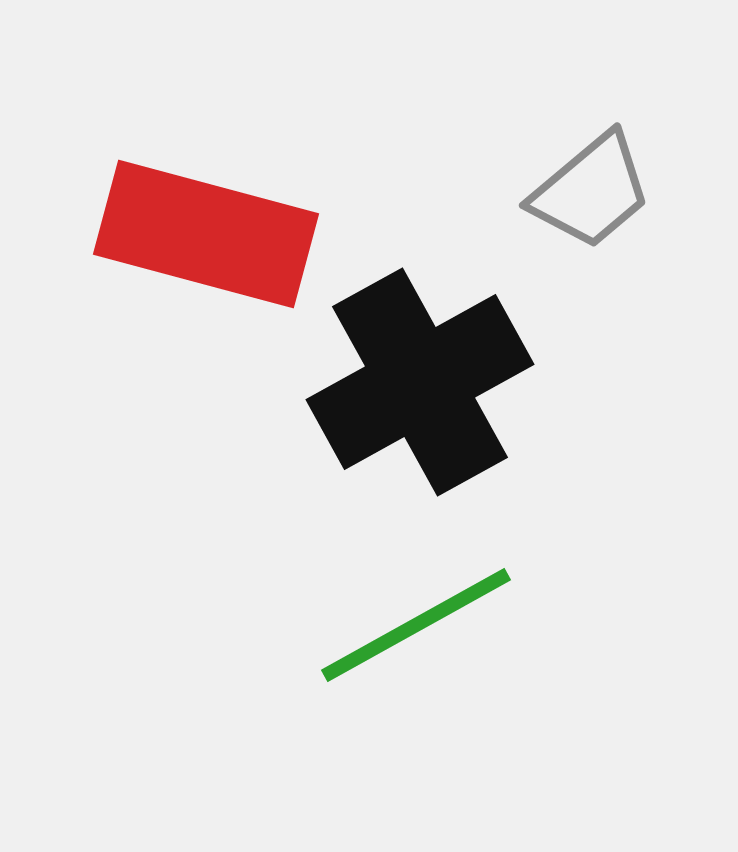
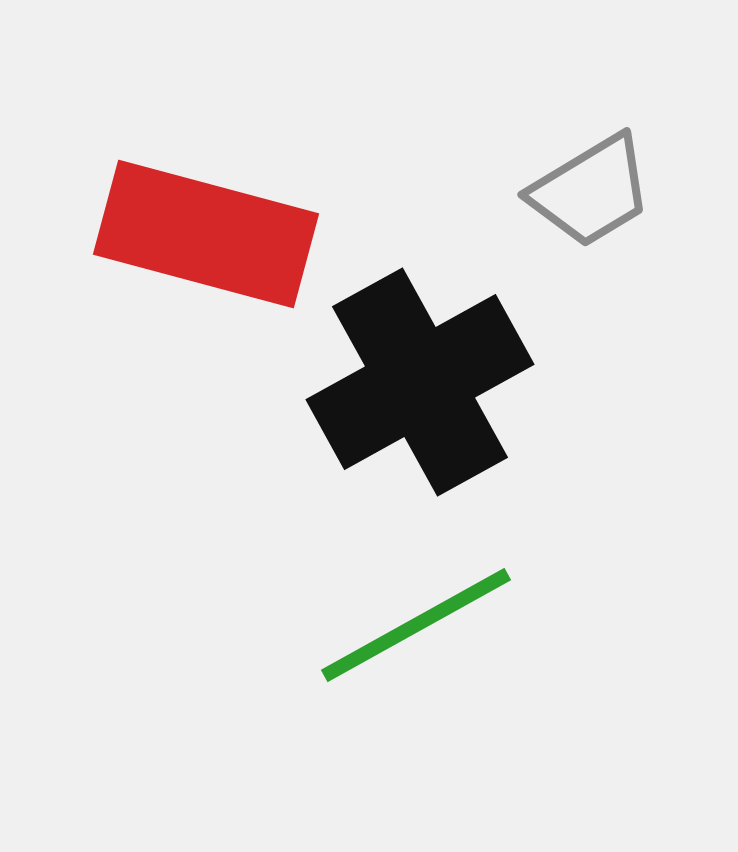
gray trapezoid: rotated 9 degrees clockwise
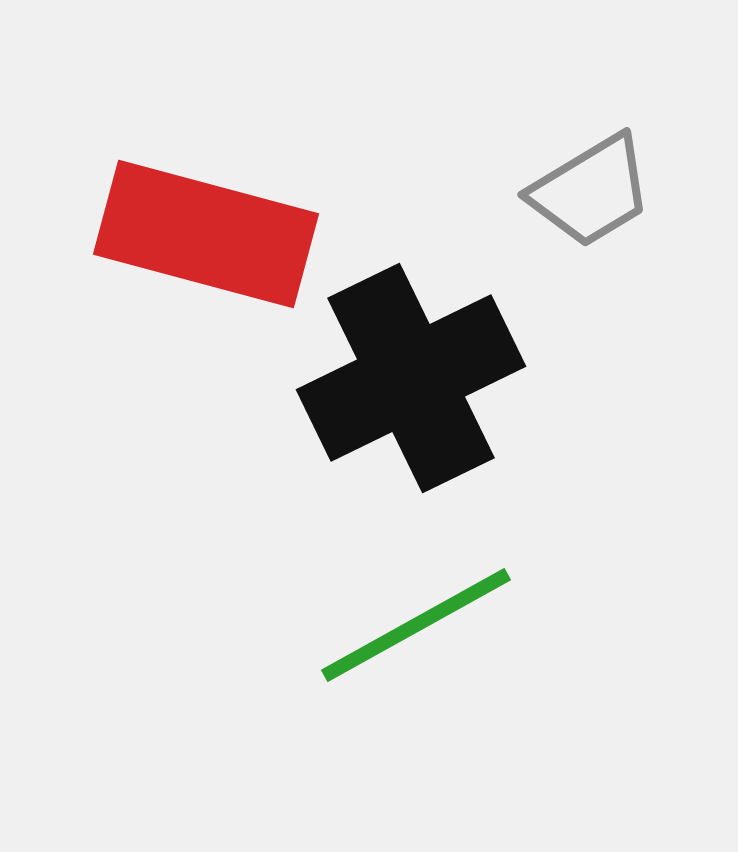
black cross: moved 9 px left, 4 px up; rotated 3 degrees clockwise
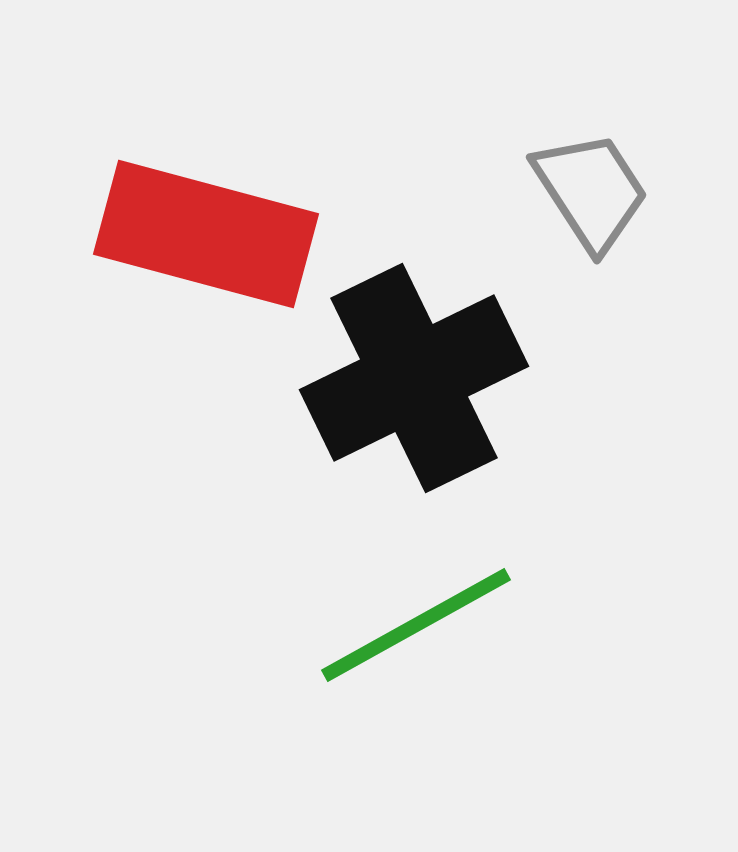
gray trapezoid: rotated 92 degrees counterclockwise
black cross: moved 3 px right
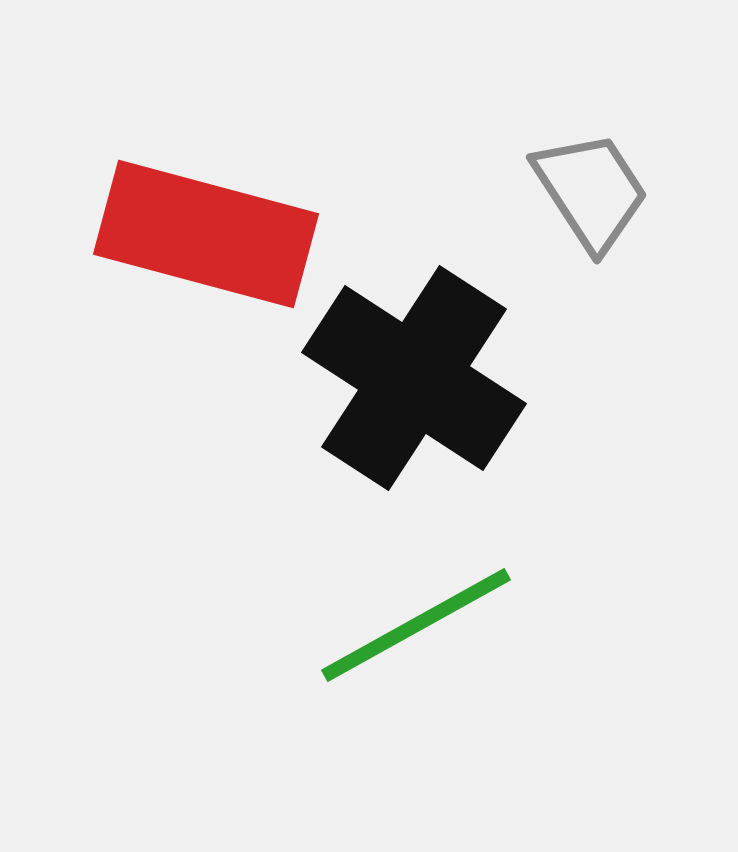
black cross: rotated 31 degrees counterclockwise
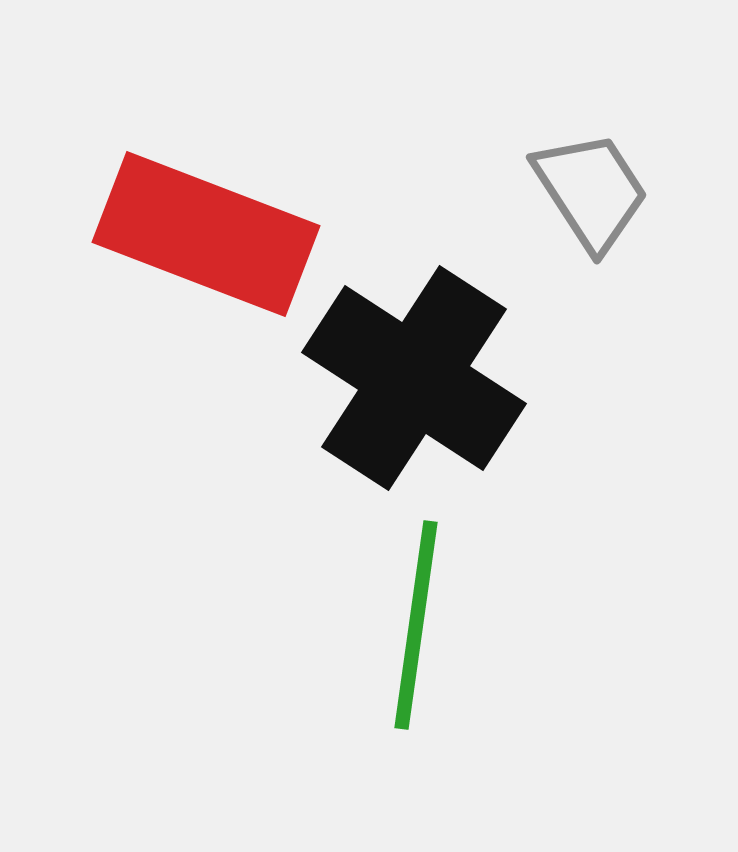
red rectangle: rotated 6 degrees clockwise
green line: rotated 53 degrees counterclockwise
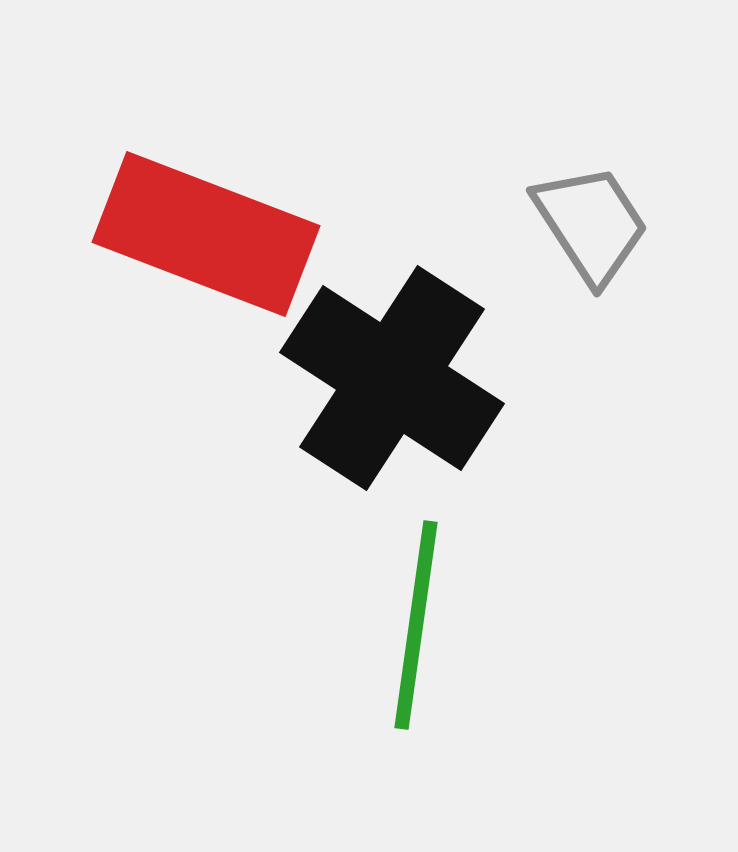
gray trapezoid: moved 33 px down
black cross: moved 22 px left
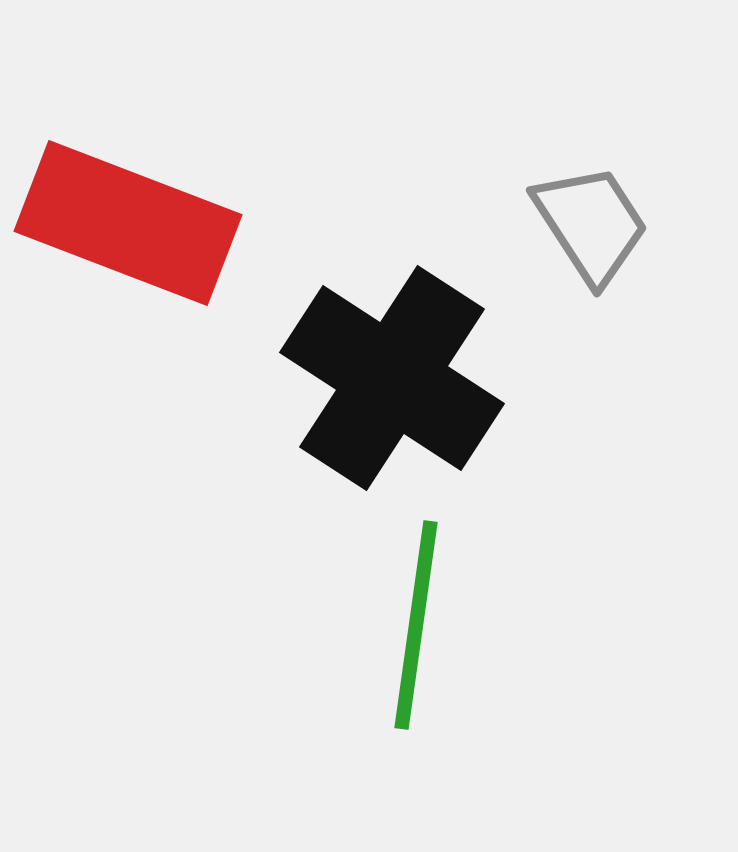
red rectangle: moved 78 px left, 11 px up
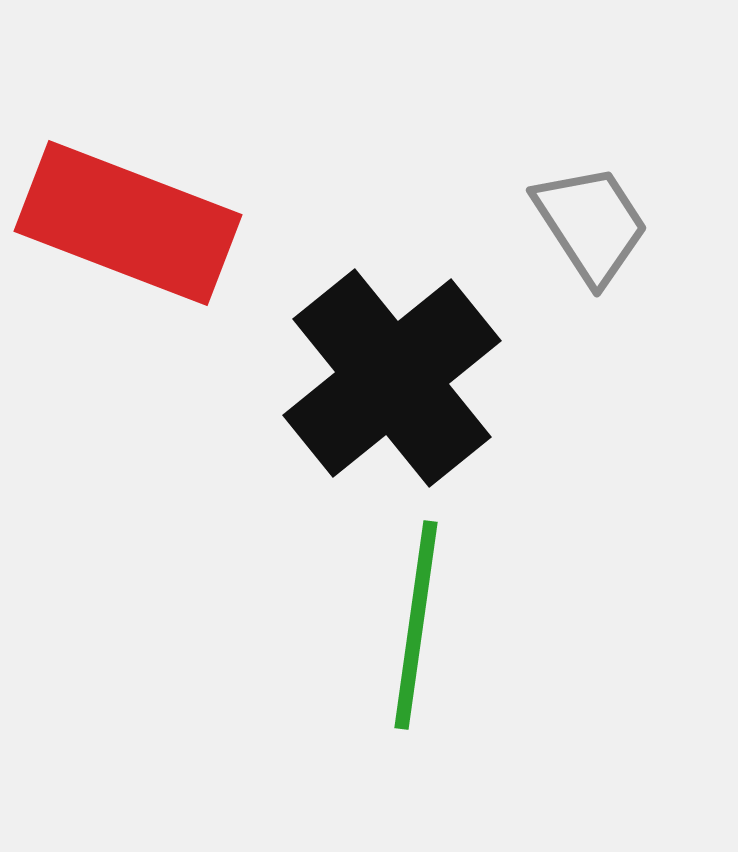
black cross: rotated 18 degrees clockwise
